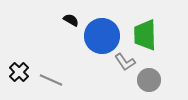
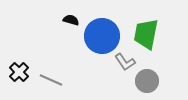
black semicircle: rotated 14 degrees counterclockwise
green trapezoid: moved 1 px right, 1 px up; rotated 12 degrees clockwise
gray circle: moved 2 px left, 1 px down
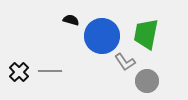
gray line: moved 1 px left, 9 px up; rotated 25 degrees counterclockwise
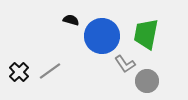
gray L-shape: moved 2 px down
gray line: rotated 35 degrees counterclockwise
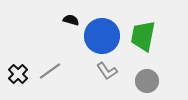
green trapezoid: moved 3 px left, 2 px down
gray L-shape: moved 18 px left, 7 px down
black cross: moved 1 px left, 2 px down
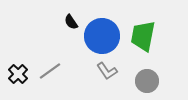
black semicircle: moved 2 px down; rotated 140 degrees counterclockwise
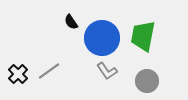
blue circle: moved 2 px down
gray line: moved 1 px left
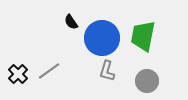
gray L-shape: rotated 50 degrees clockwise
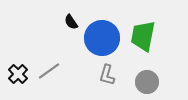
gray L-shape: moved 4 px down
gray circle: moved 1 px down
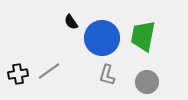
black cross: rotated 36 degrees clockwise
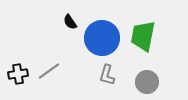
black semicircle: moved 1 px left
